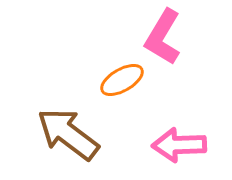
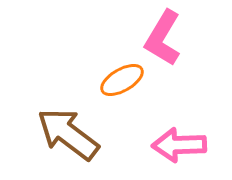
pink L-shape: moved 1 px down
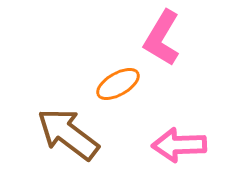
pink L-shape: moved 1 px left
orange ellipse: moved 4 px left, 4 px down
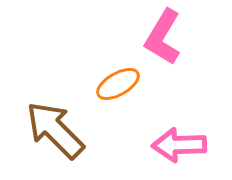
pink L-shape: moved 1 px right, 1 px up
brown arrow: moved 13 px left, 4 px up; rotated 8 degrees clockwise
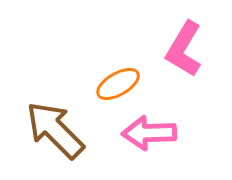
pink L-shape: moved 21 px right, 12 px down
pink arrow: moved 30 px left, 12 px up
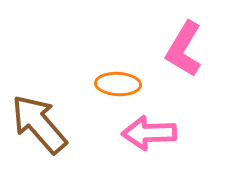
orange ellipse: rotated 33 degrees clockwise
brown arrow: moved 16 px left, 6 px up; rotated 4 degrees clockwise
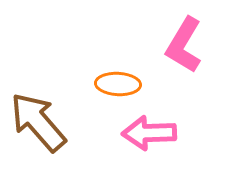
pink L-shape: moved 4 px up
brown arrow: moved 1 px left, 2 px up
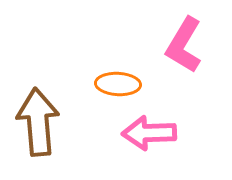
brown arrow: rotated 36 degrees clockwise
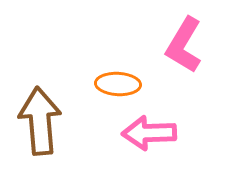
brown arrow: moved 2 px right, 1 px up
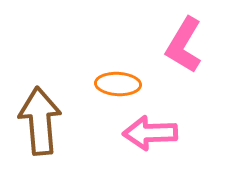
pink arrow: moved 1 px right
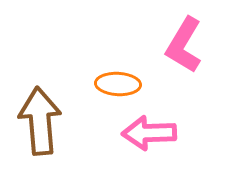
pink arrow: moved 1 px left
